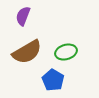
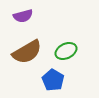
purple semicircle: rotated 126 degrees counterclockwise
green ellipse: moved 1 px up; rotated 10 degrees counterclockwise
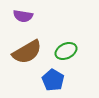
purple semicircle: rotated 24 degrees clockwise
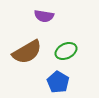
purple semicircle: moved 21 px right
blue pentagon: moved 5 px right, 2 px down
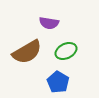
purple semicircle: moved 5 px right, 7 px down
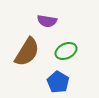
purple semicircle: moved 2 px left, 2 px up
brown semicircle: rotated 28 degrees counterclockwise
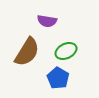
blue pentagon: moved 4 px up
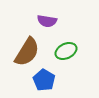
blue pentagon: moved 14 px left, 2 px down
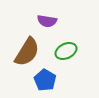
blue pentagon: moved 1 px right
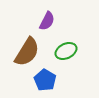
purple semicircle: rotated 72 degrees counterclockwise
